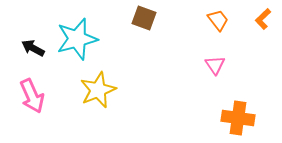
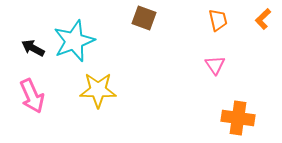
orange trapezoid: rotated 25 degrees clockwise
cyan star: moved 3 px left, 2 px down; rotated 6 degrees counterclockwise
yellow star: rotated 24 degrees clockwise
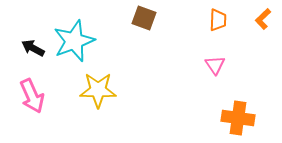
orange trapezoid: rotated 15 degrees clockwise
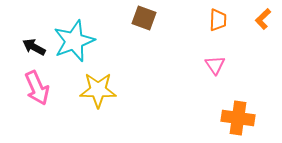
black arrow: moved 1 px right, 1 px up
pink arrow: moved 5 px right, 8 px up
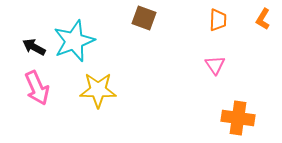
orange L-shape: rotated 15 degrees counterclockwise
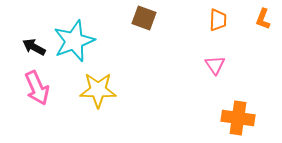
orange L-shape: rotated 10 degrees counterclockwise
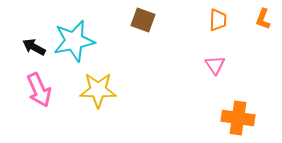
brown square: moved 1 px left, 2 px down
cyan star: rotated 9 degrees clockwise
pink arrow: moved 2 px right, 2 px down
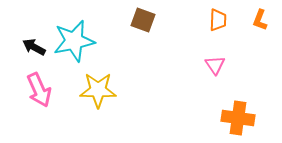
orange L-shape: moved 3 px left, 1 px down
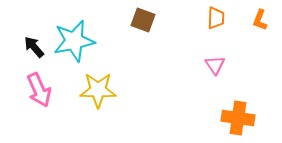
orange trapezoid: moved 2 px left, 2 px up
black arrow: rotated 20 degrees clockwise
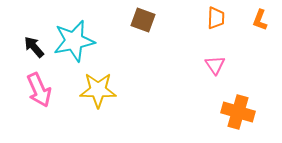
orange cross: moved 6 px up; rotated 8 degrees clockwise
